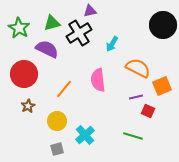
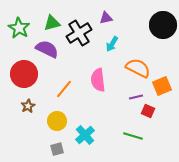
purple triangle: moved 16 px right, 7 px down
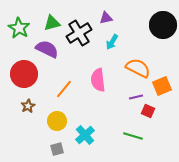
cyan arrow: moved 2 px up
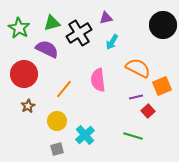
red square: rotated 24 degrees clockwise
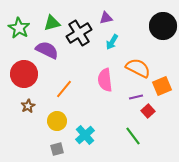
black circle: moved 1 px down
purple semicircle: moved 1 px down
pink semicircle: moved 7 px right
green line: rotated 36 degrees clockwise
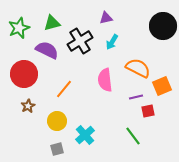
green star: rotated 20 degrees clockwise
black cross: moved 1 px right, 8 px down
red square: rotated 32 degrees clockwise
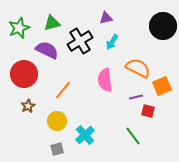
orange line: moved 1 px left, 1 px down
red square: rotated 24 degrees clockwise
